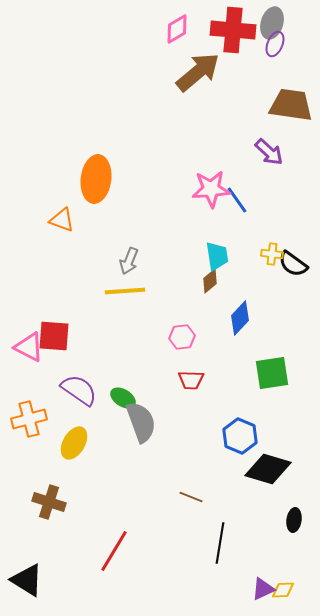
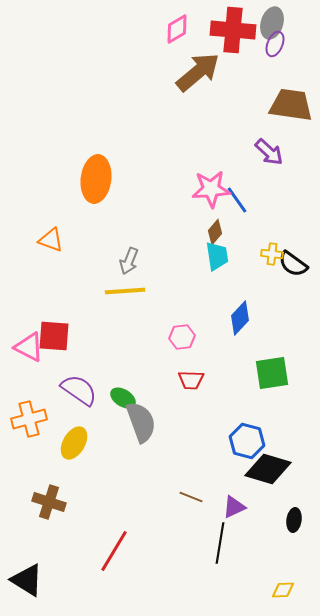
orange triangle: moved 11 px left, 20 px down
brown diamond: moved 5 px right, 49 px up; rotated 10 degrees counterclockwise
blue hexagon: moved 7 px right, 5 px down; rotated 8 degrees counterclockwise
purple triangle: moved 29 px left, 82 px up
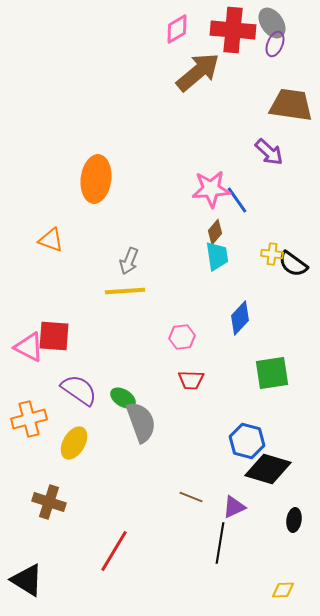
gray ellipse: rotated 52 degrees counterclockwise
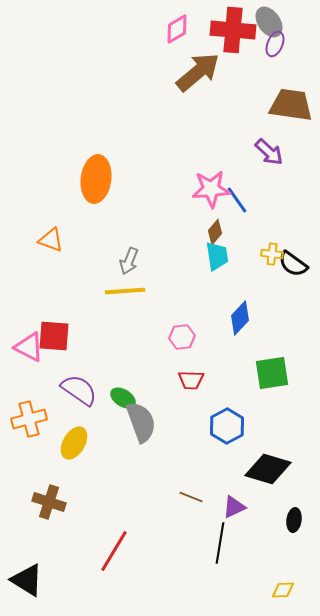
gray ellipse: moved 3 px left, 1 px up
blue hexagon: moved 20 px left, 15 px up; rotated 16 degrees clockwise
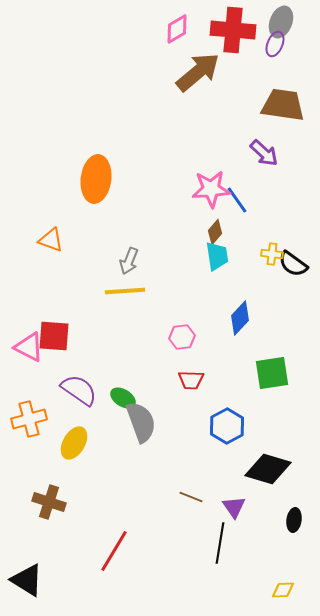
gray ellipse: moved 12 px right; rotated 56 degrees clockwise
brown trapezoid: moved 8 px left
purple arrow: moved 5 px left, 1 px down
purple triangle: rotated 40 degrees counterclockwise
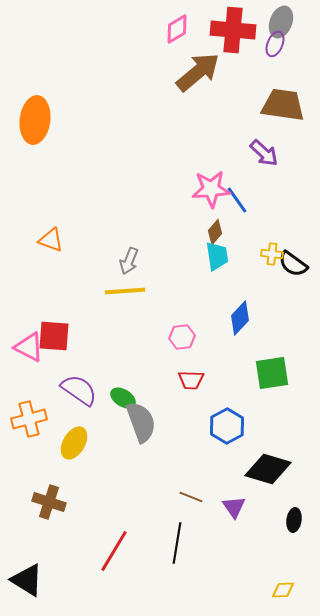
orange ellipse: moved 61 px left, 59 px up
black line: moved 43 px left
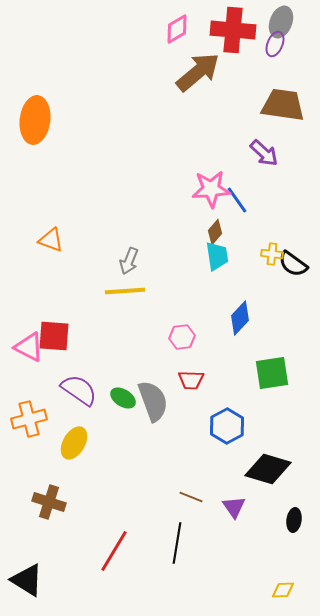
gray semicircle: moved 12 px right, 21 px up
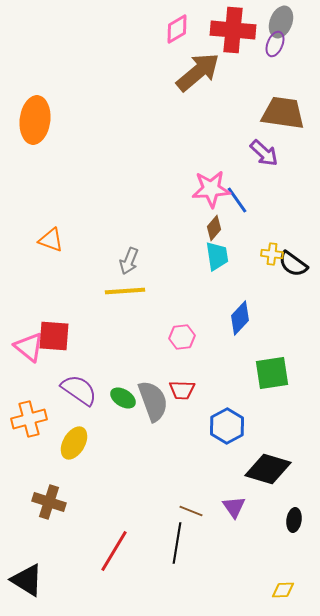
brown trapezoid: moved 8 px down
brown diamond: moved 1 px left, 4 px up
pink triangle: rotated 12 degrees clockwise
red trapezoid: moved 9 px left, 10 px down
brown line: moved 14 px down
